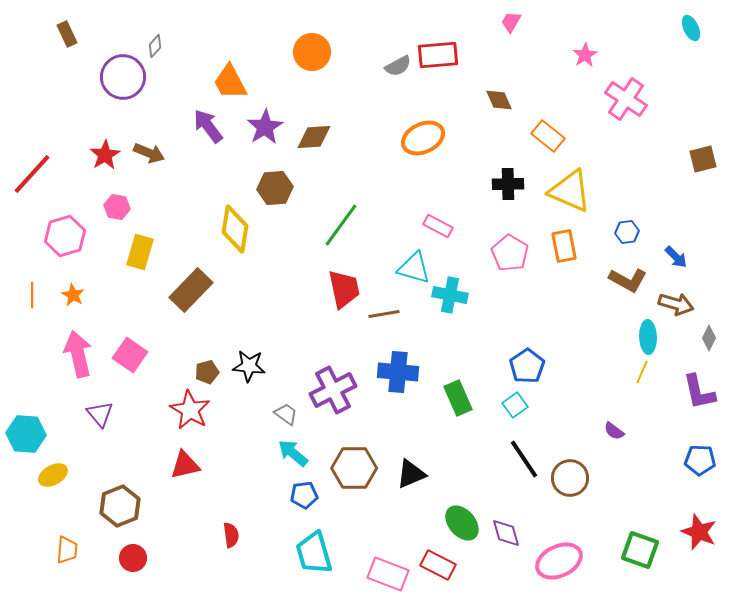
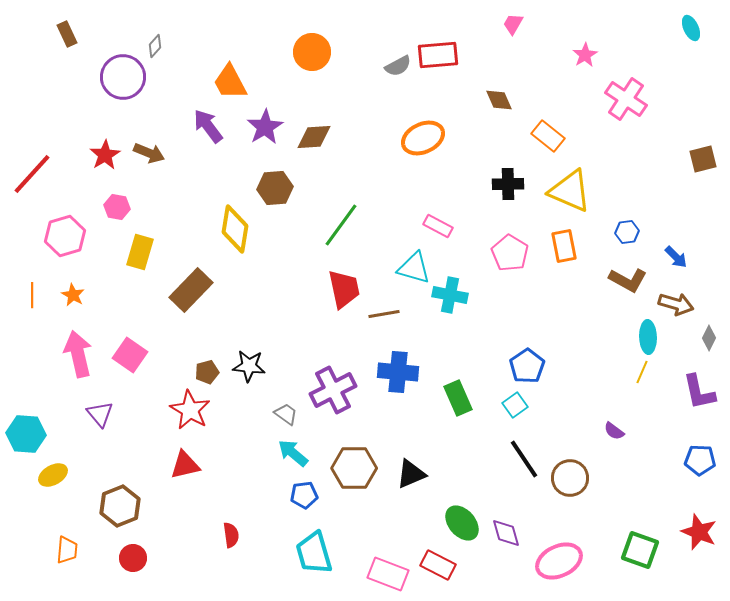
pink trapezoid at (511, 22): moved 2 px right, 2 px down
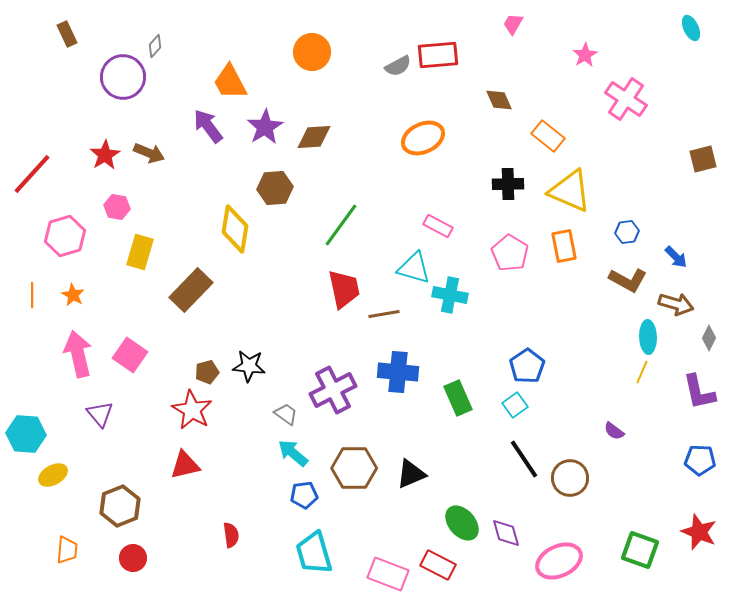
red star at (190, 410): moved 2 px right
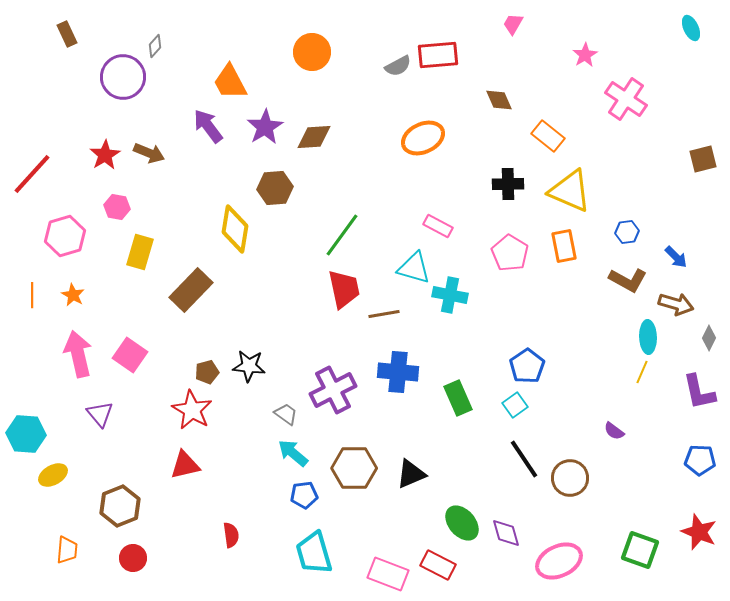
green line at (341, 225): moved 1 px right, 10 px down
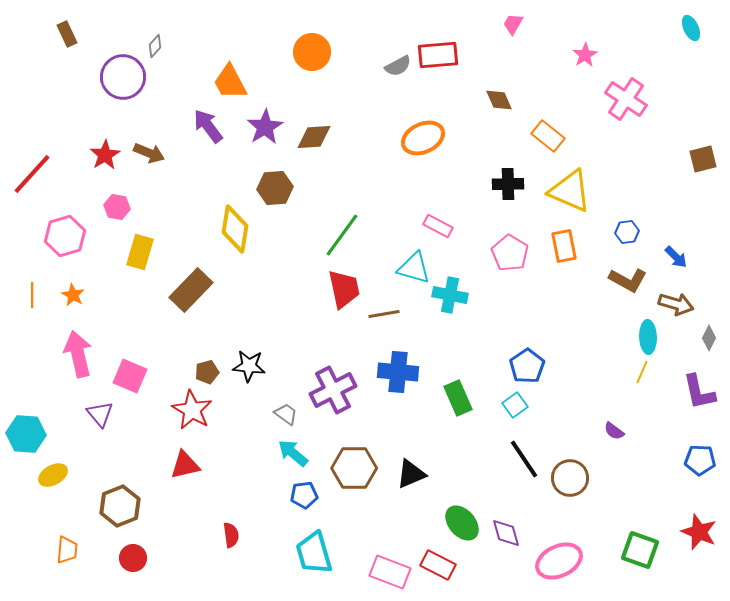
pink square at (130, 355): moved 21 px down; rotated 12 degrees counterclockwise
pink rectangle at (388, 574): moved 2 px right, 2 px up
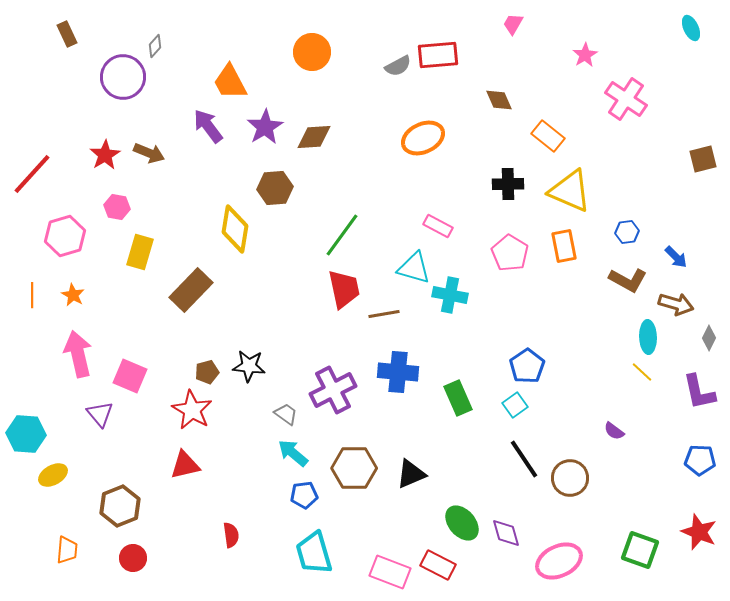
yellow line at (642, 372): rotated 70 degrees counterclockwise
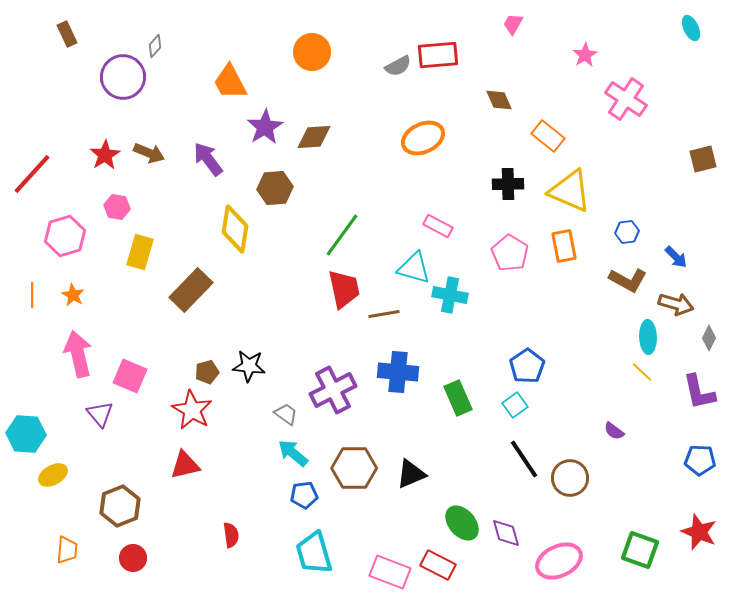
purple arrow at (208, 126): moved 33 px down
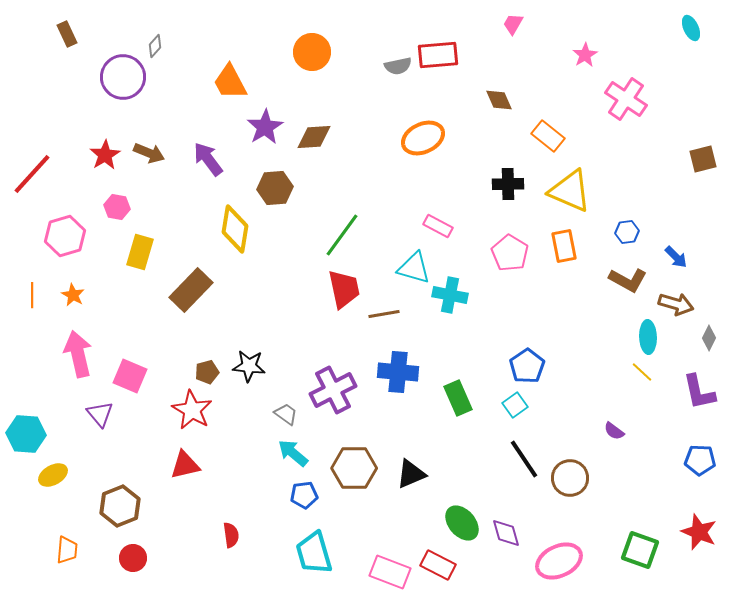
gray semicircle at (398, 66): rotated 16 degrees clockwise
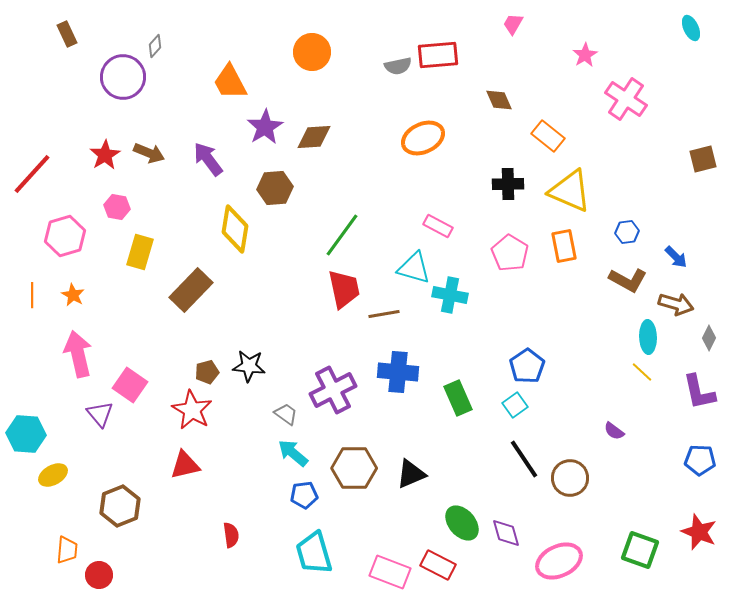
pink square at (130, 376): moved 9 px down; rotated 12 degrees clockwise
red circle at (133, 558): moved 34 px left, 17 px down
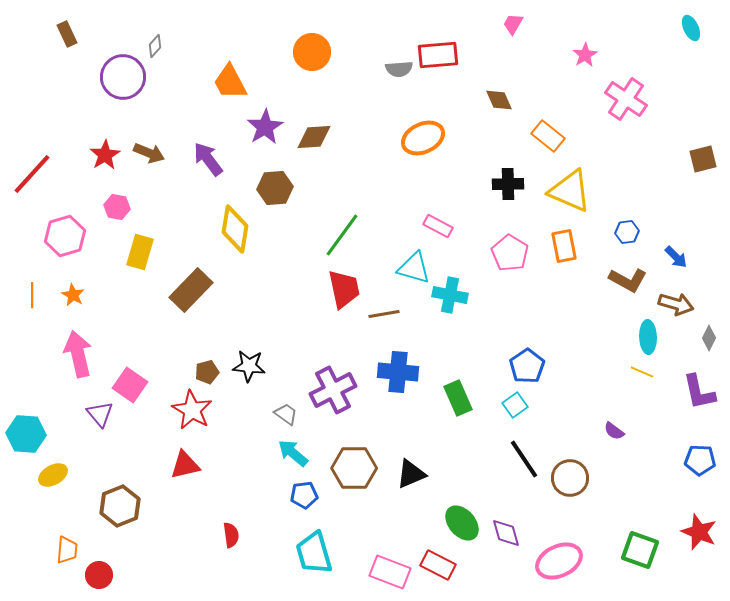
gray semicircle at (398, 66): moved 1 px right, 3 px down; rotated 8 degrees clockwise
yellow line at (642, 372): rotated 20 degrees counterclockwise
